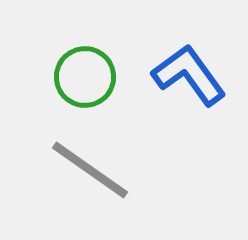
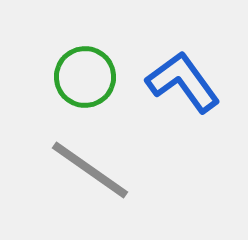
blue L-shape: moved 6 px left, 7 px down
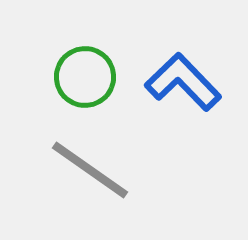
blue L-shape: rotated 8 degrees counterclockwise
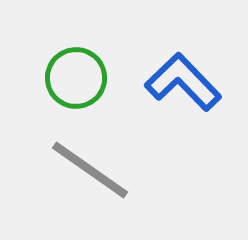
green circle: moved 9 px left, 1 px down
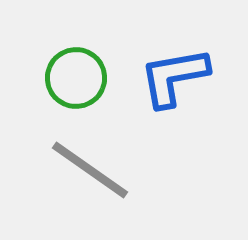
blue L-shape: moved 9 px left, 5 px up; rotated 56 degrees counterclockwise
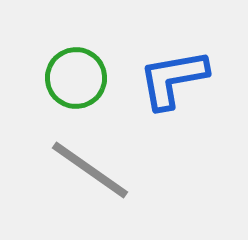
blue L-shape: moved 1 px left, 2 px down
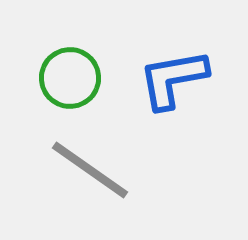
green circle: moved 6 px left
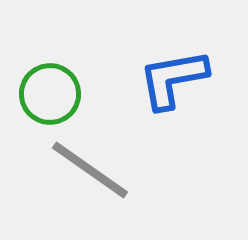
green circle: moved 20 px left, 16 px down
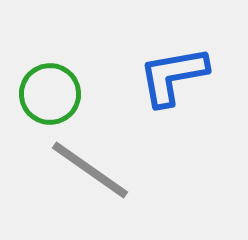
blue L-shape: moved 3 px up
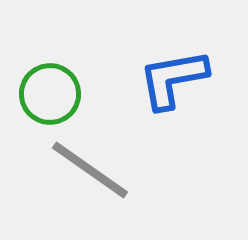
blue L-shape: moved 3 px down
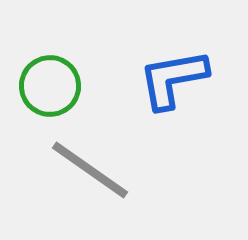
green circle: moved 8 px up
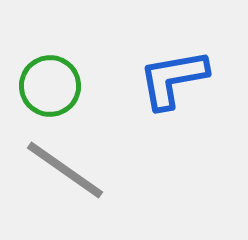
gray line: moved 25 px left
